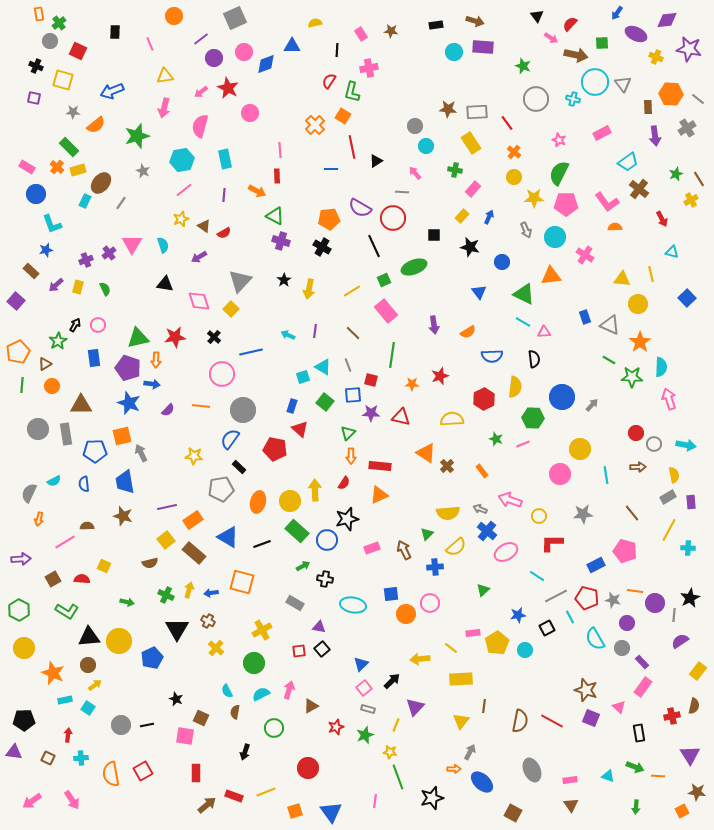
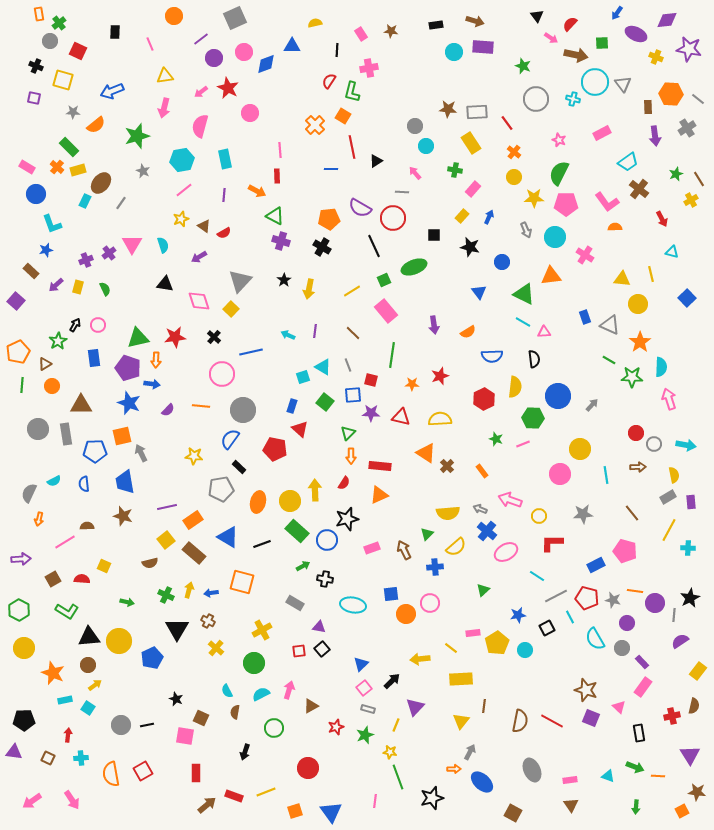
blue circle at (562, 397): moved 4 px left, 1 px up
yellow semicircle at (452, 419): moved 12 px left
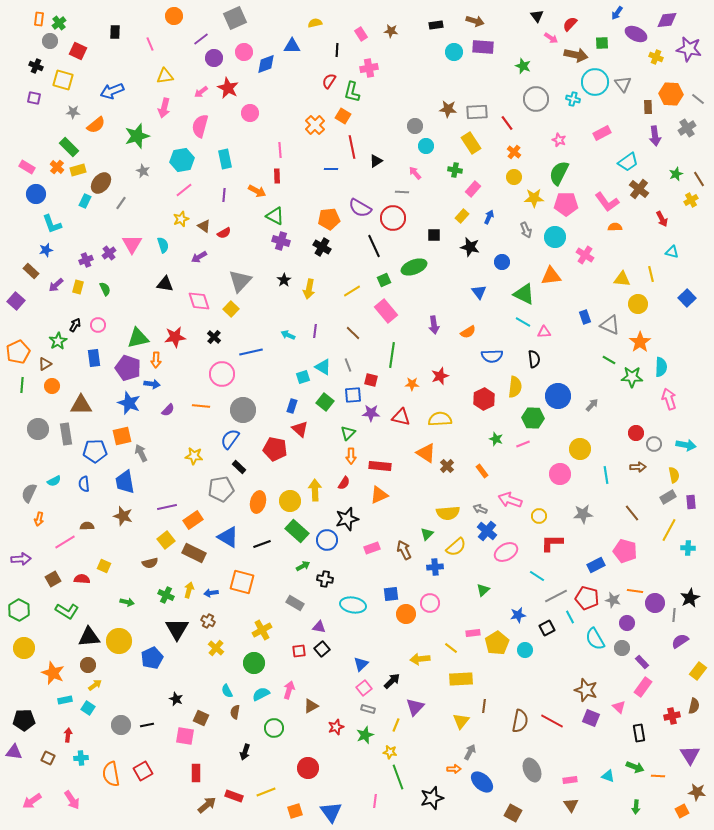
orange rectangle at (39, 14): moved 5 px down; rotated 16 degrees clockwise
brown rectangle at (194, 553): rotated 15 degrees counterclockwise
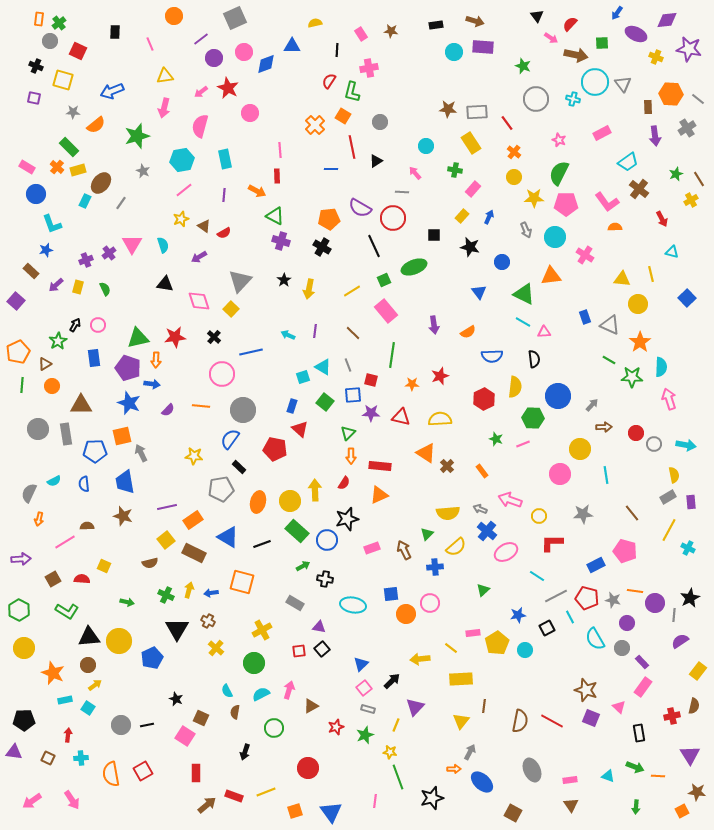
gray circle at (415, 126): moved 35 px left, 4 px up
brown arrow at (638, 467): moved 34 px left, 40 px up
cyan cross at (688, 548): rotated 24 degrees clockwise
pink square at (185, 736): rotated 24 degrees clockwise
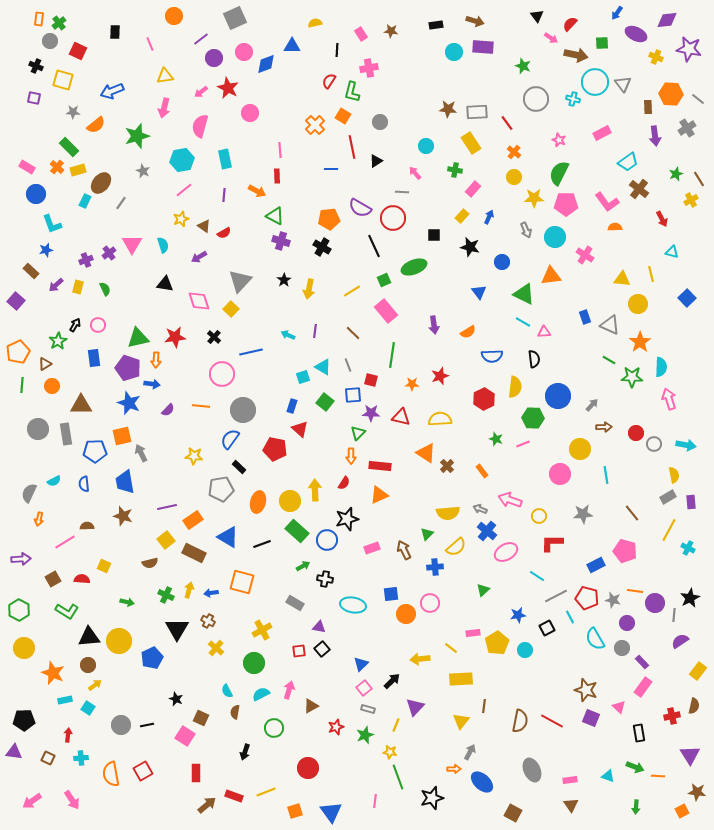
green triangle at (348, 433): moved 10 px right
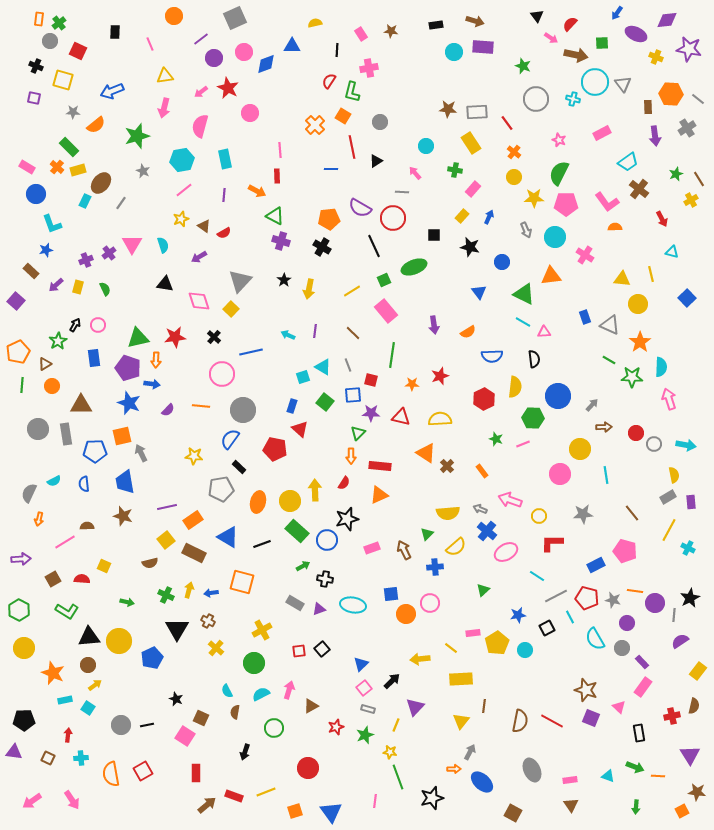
purple triangle at (319, 627): moved 18 px up; rotated 32 degrees counterclockwise
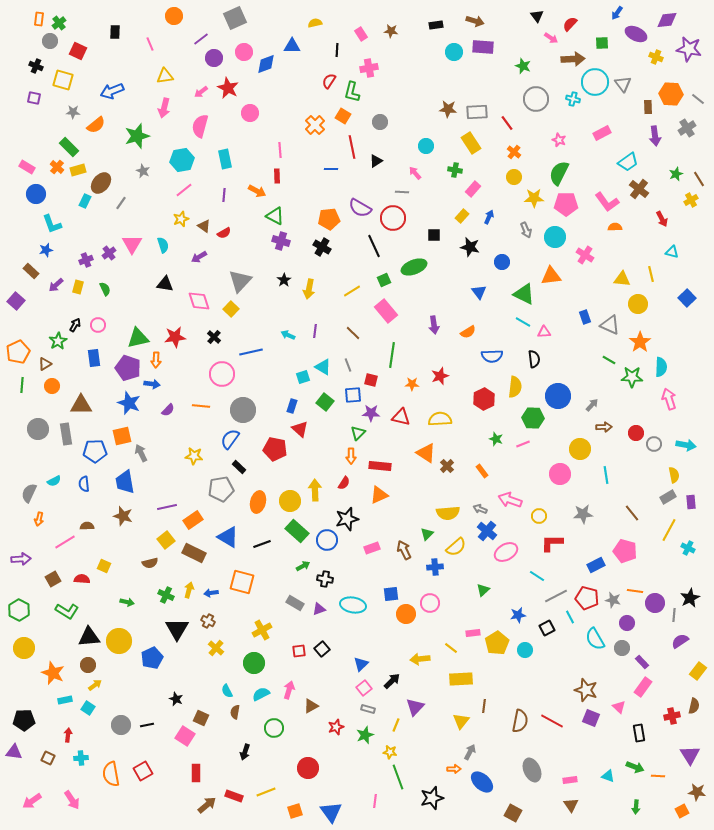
brown arrow at (576, 55): moved 3 px left, 4 px down; rotated 15 degrees counterclockwise
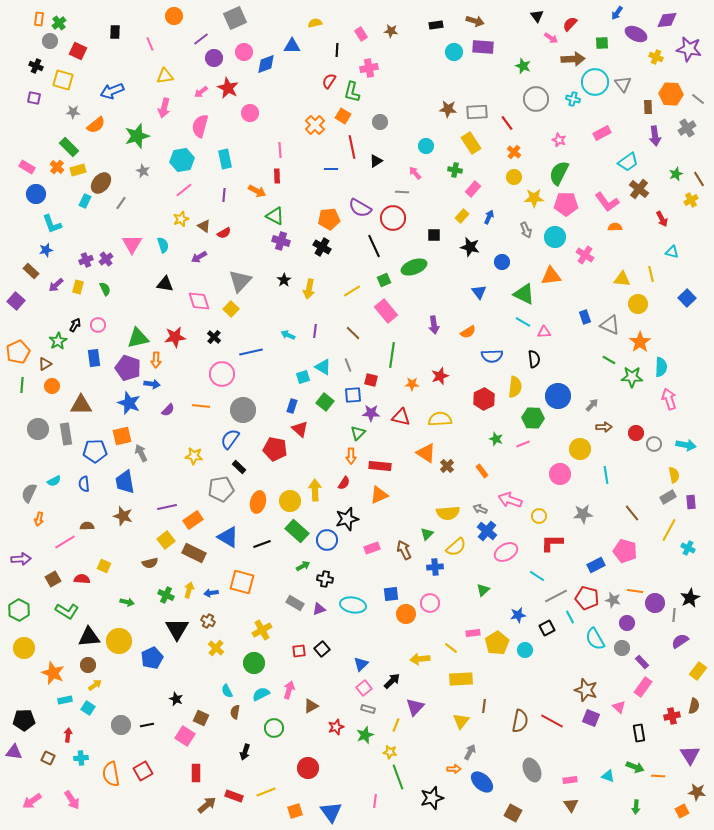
purple cross at (109, 253): moved 3 px left, 6 px down
